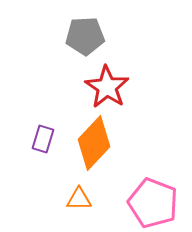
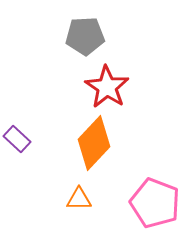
purple rectangle: moved 26 px left; rotated 64 degrees counterclockwise
pink pentagon: moved 2 px right
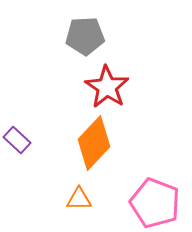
purple rectangle: moved 1 px down
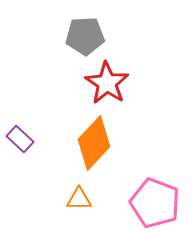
red star: moved 4 px up
purple rectangle: moved 3 px right, 1 px up
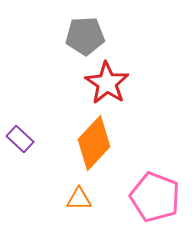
pink pentagon: moved 6 px up
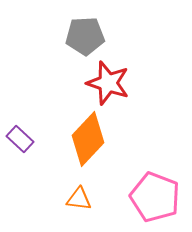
red star: moved 1 px right; rotated 15 degrees counterclockwise
orange diamond: moved 6 px left, 4 px up
orange triangle: rotated 8 degrees clockwise
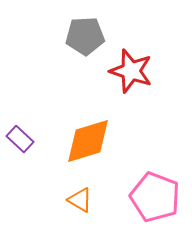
red star: moved 23 px right, 12 px up
orange diamond: moved 2 px down; rotated 30 degrees clockwise
orange triangle: moved 1 px right, 1 px down; rotated 24 degrees clockwise
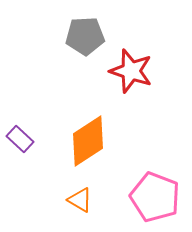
orange diamond: rotated 16 degrees counterclockwise
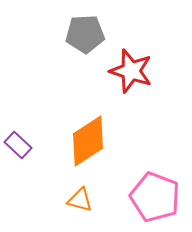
gray pentagon: moved 2 px up
purple rectangle: moved 2 px left, 6 px down
orange triangle: rotated 16 degrees counterclockwise
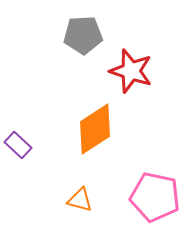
gray pentagon: moved 2 px left, 1 px down
orange diamond: moved 7 px right, 12 px up
pink pentagon: rotated 9 degrees counterclockwise
